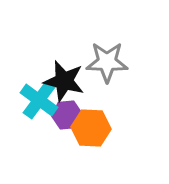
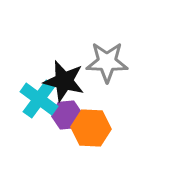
cyan cross: moved 1 px up
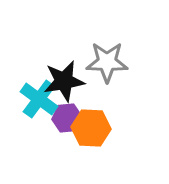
black star: rotated 24 degrees counterclockwise
purple hexagon: moved 3 px down
